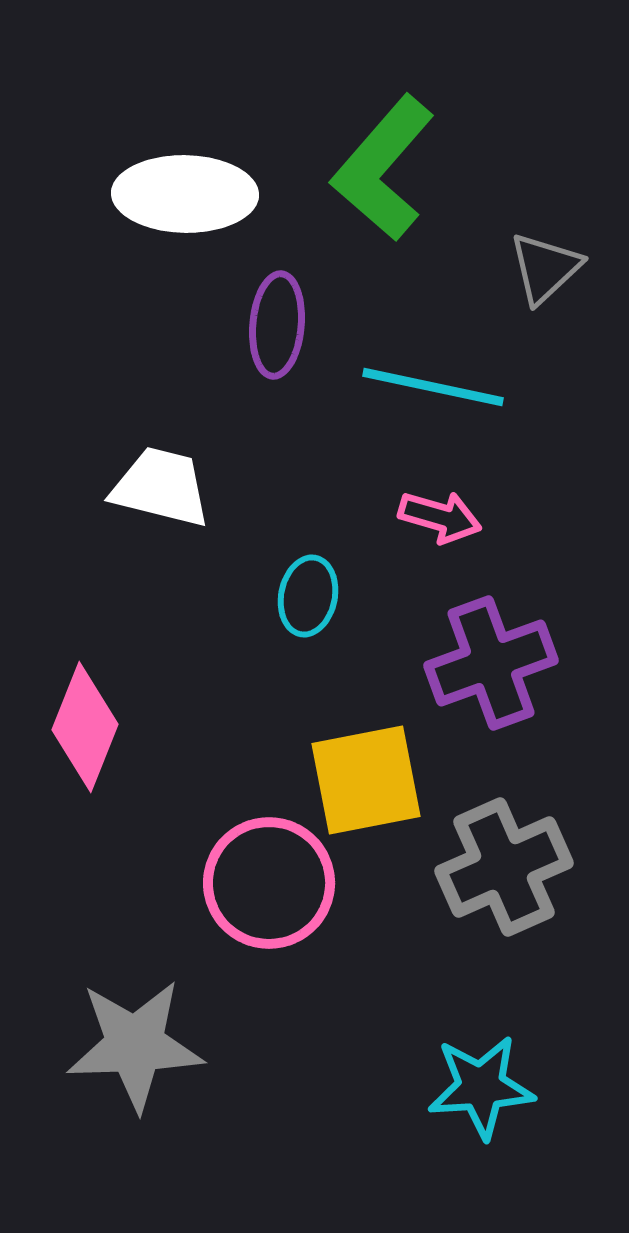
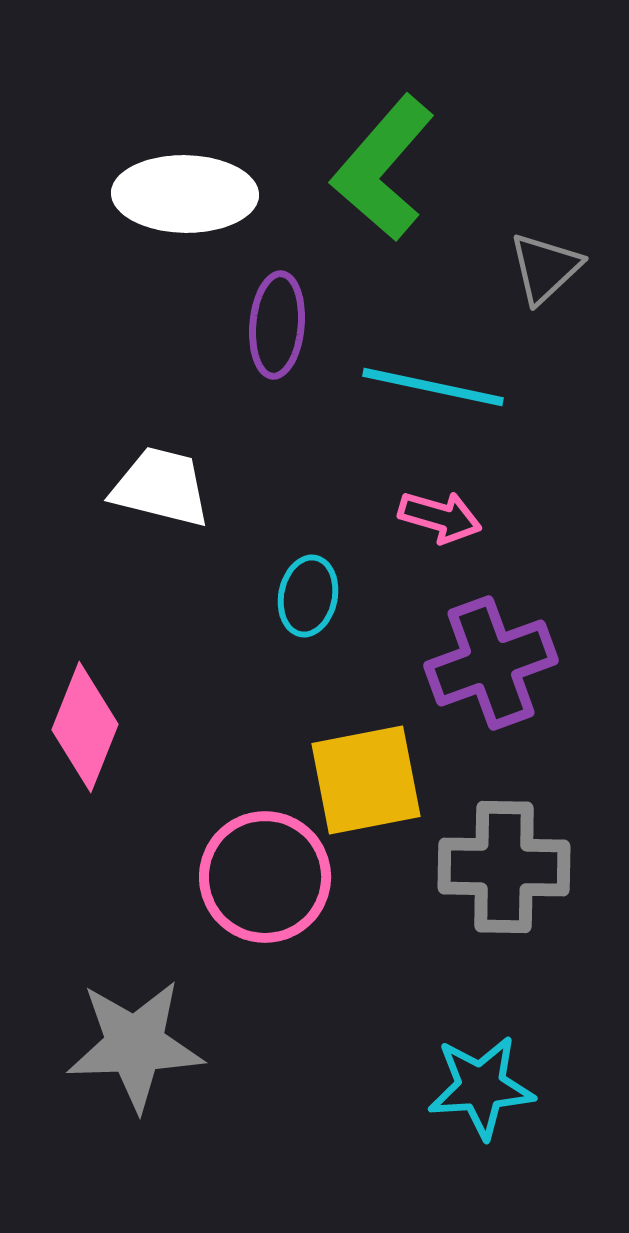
gray cross: rotated 25 degrees clockwise
pink circle: moved 4 px left, 6 px up
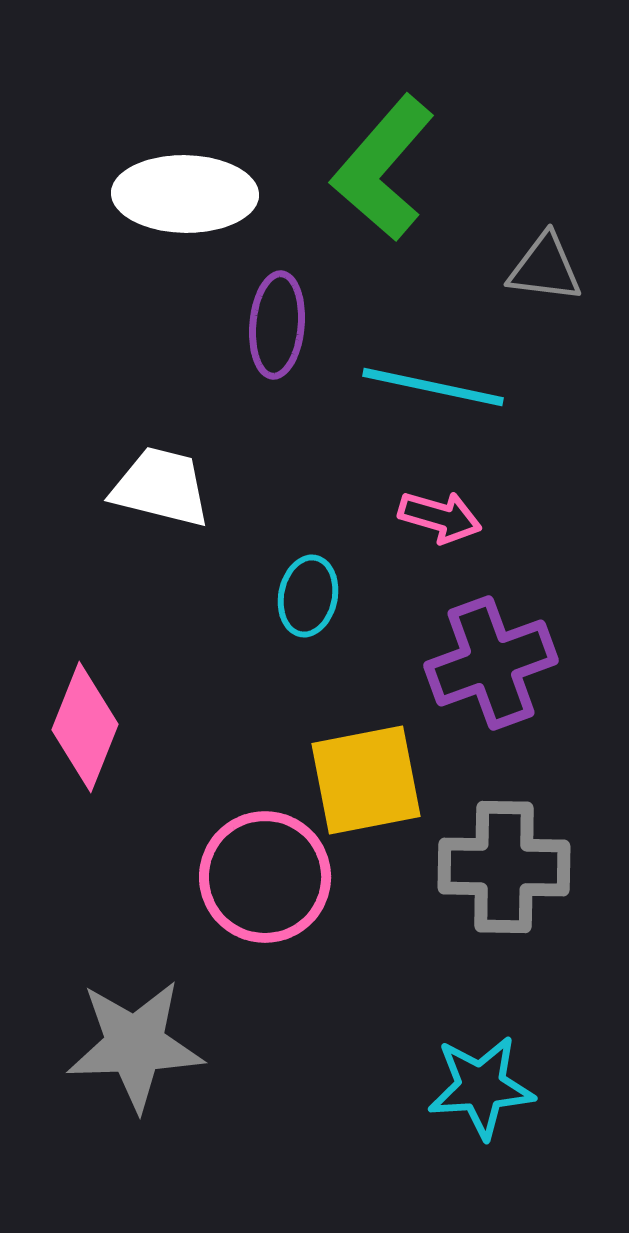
gray triangle: rotated 50 degrees clockwise
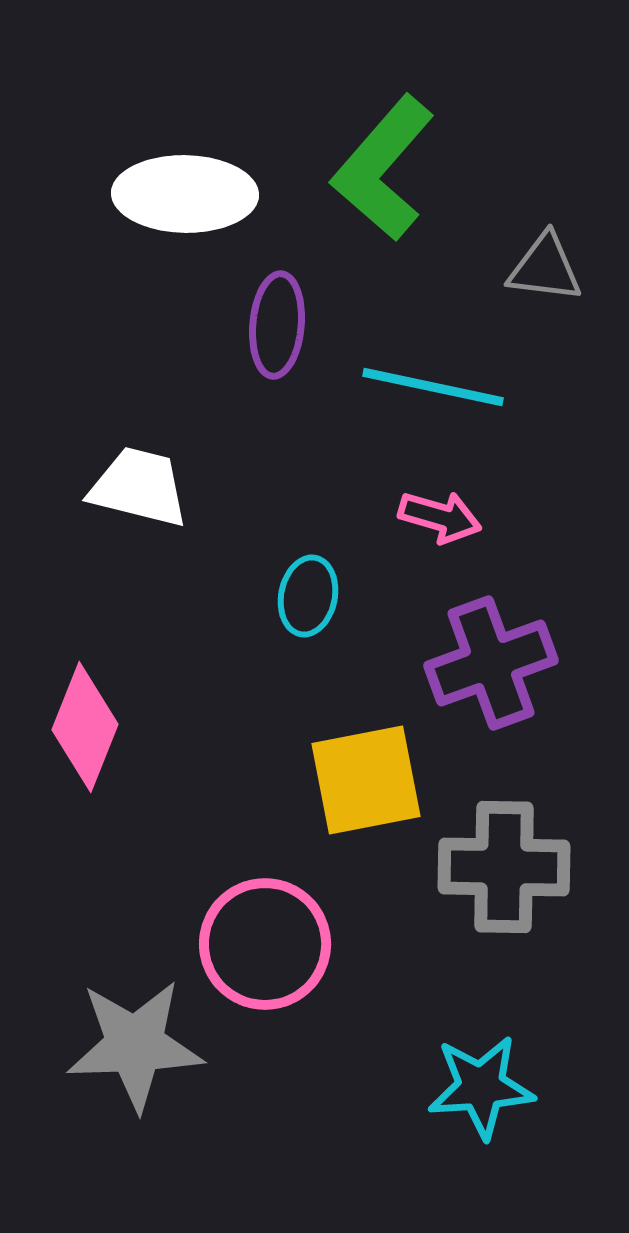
white trapezoid: moved 22 px left
pink circle: moved 67 px down
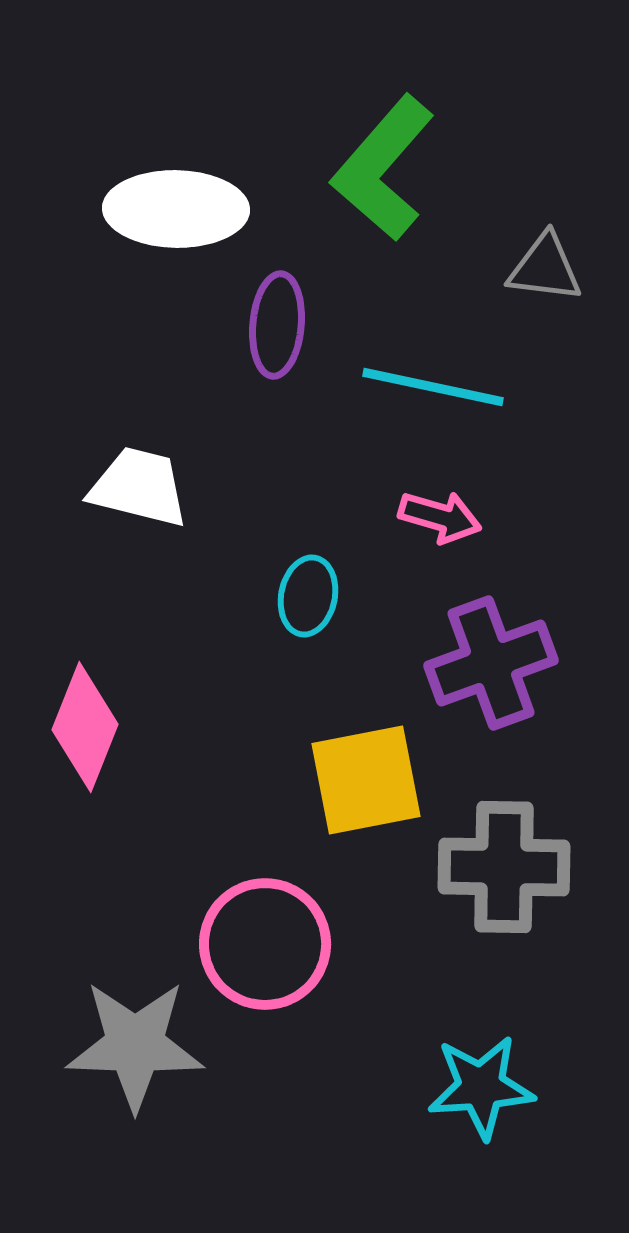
white ellipse: moved 9 px left, 15 px down
gray star: rotated 4 degrees clockwise
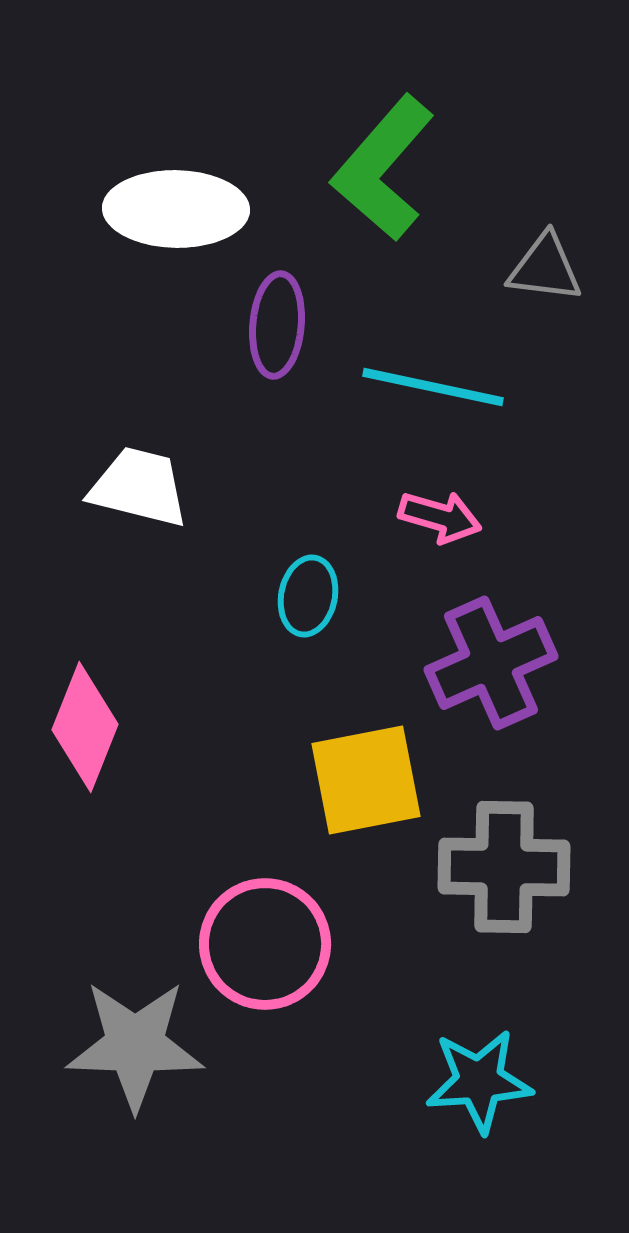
purple cross: rotated 4 degrees counterclockwise
cyan star: moved 2 px left, 6 px up
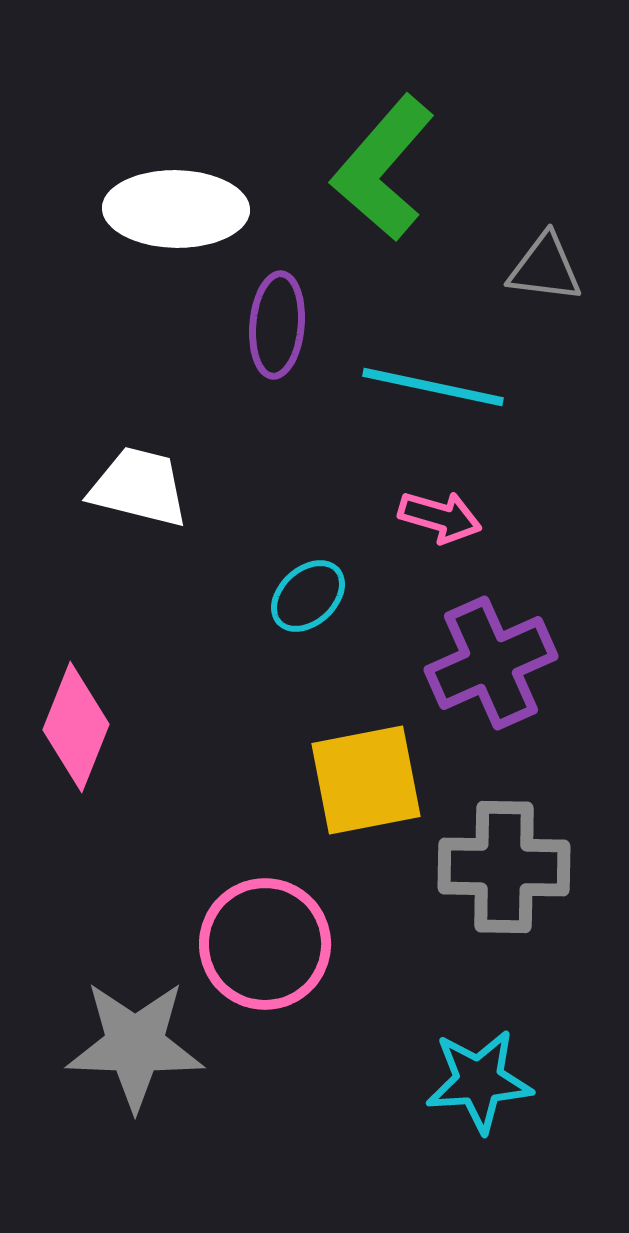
cyan ellipse: rotated 36 degrees clockwise
pink diamond: moved 9 px left
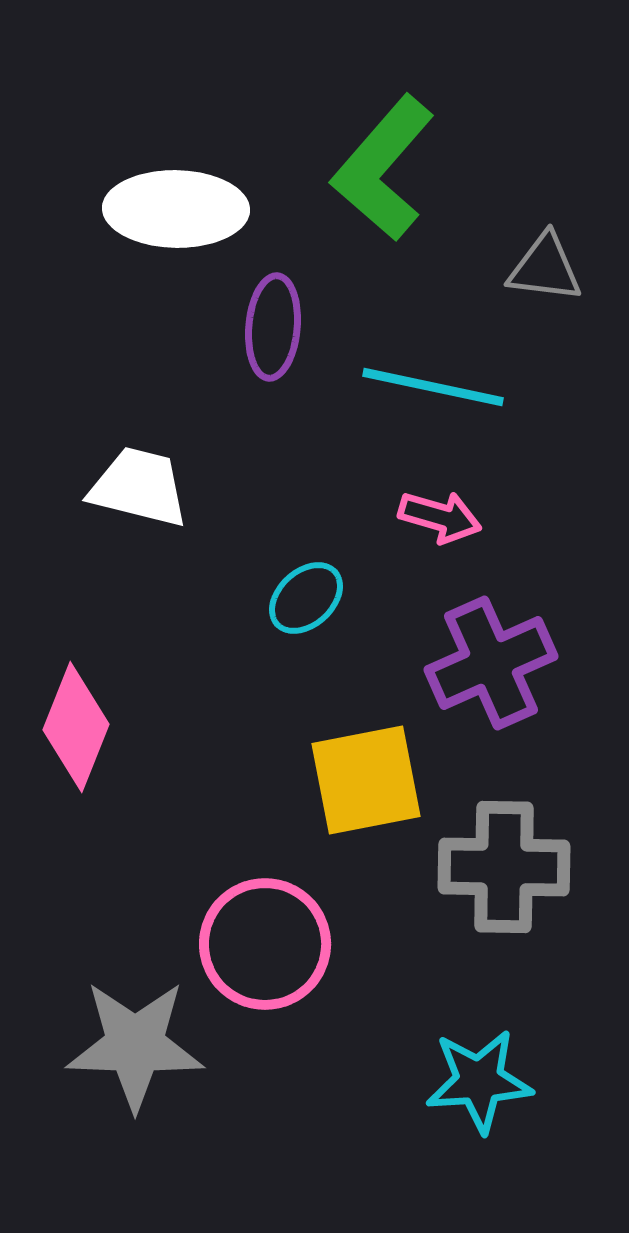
purple ellipse: moved 4 px left, 2 px down
cyan ellipse: moved 2 px left, 2 px down
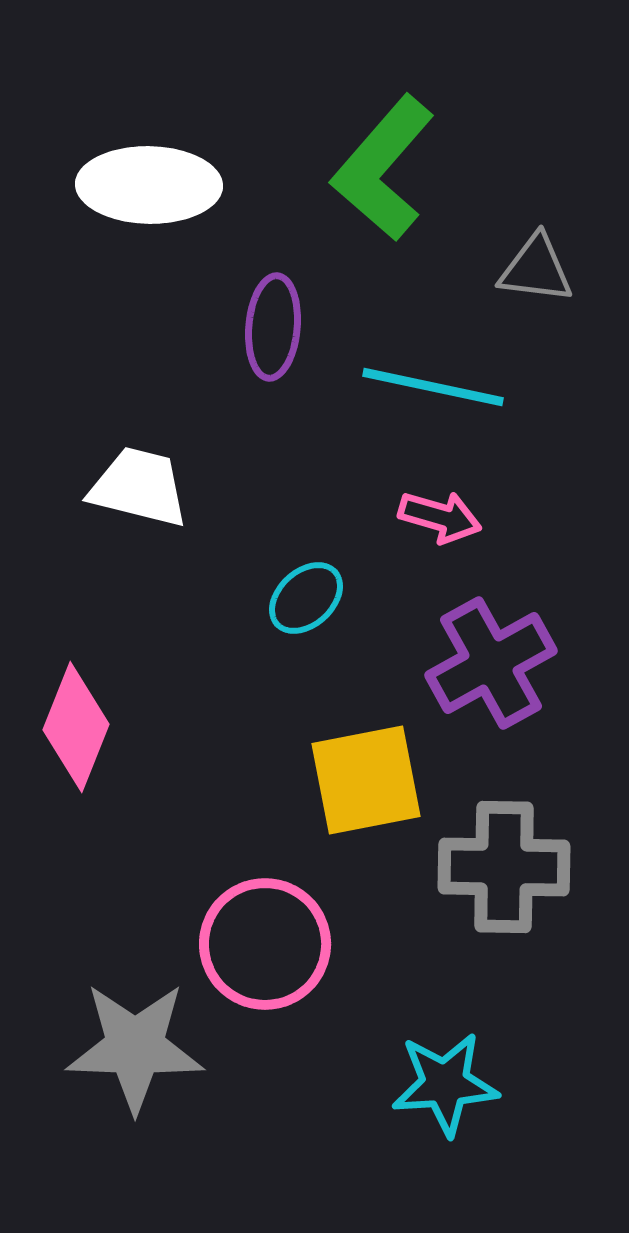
white ellipse: moved 27 px left, 24 px up
gray triangle: moved 9 px left, 1 px down
purple cross: rotated 5 degrees counterclockwise
gray star: moved 2 px down
cyan star: moved 34 px left, 3 px down
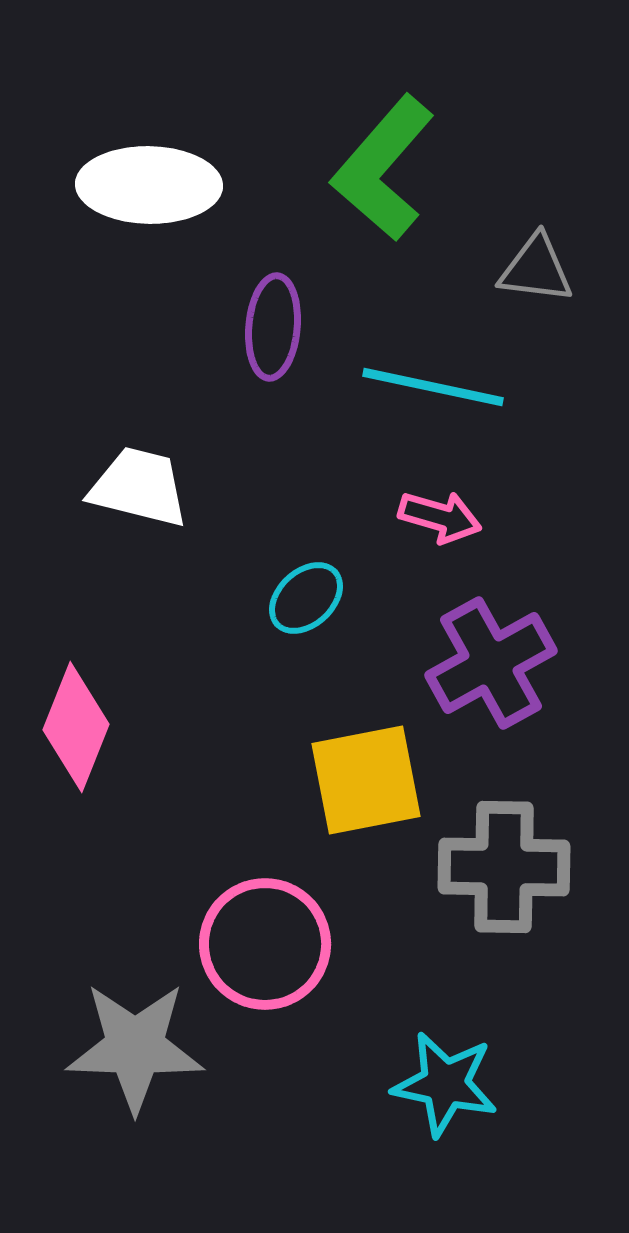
cyan star: rotated 16 degrees clockwise
